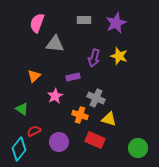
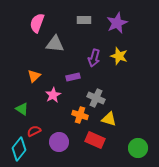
purple star: moved 1 px right
pink star: moved 2 px left, 1 px up
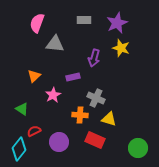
yellow star: moved 2 px right, 8 px up
orange cross: rotated 14 degrees counterclockwise
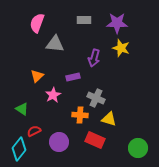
purple star: rotated 25 degrees clockwise
orange triangle: moved 3 px right
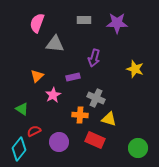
yellow star: moved 14 px right, 21 px down
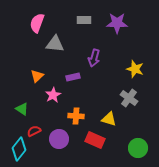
gray cross: moved 33 px right; rotated 12 degrees clockwise
orange cross: moved 4 px left, 1 px down
purple circle: moved 3 px up
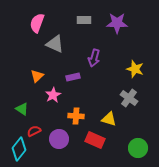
gray triangle: rotated 18 degrees clockwise
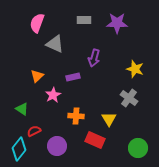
yellow triangle: rotated 42 degrees clockwise
purple circle: moved 2 px left, 7 px down
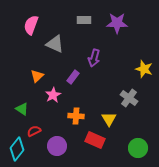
pink semicircle: moved 6 px left, 2 px down
yellow star: moved 9 px right
purple rectangle: rotated 40 degrees counterclockwise
cyan diamond: moved 2 px left
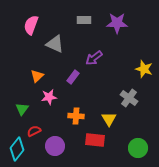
purple arrow: rotated 36 degrees clockwise
pink star: moved 4 px left, 2 px down; rotated 21 degrees clockwise
green triangle: rotated 32 degrees clockwise
red rectangle: rotated 18 degrees counterclockwise
purple circle: moved 2 px left
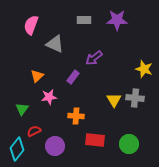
purple star: moved 3 px up
gray cross: moved 6 px right; rotated 30 degrees counterclockwise
yellow triangle: moved 5 px right, 19 px up
green circle: moved 9 px left, 4 px up
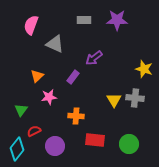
green triangle: moved 1 px left, 1 px down
